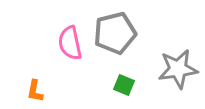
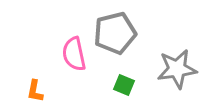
pink semicircle: moved 4 px right, 11 px down
gray star: moved 1 px left
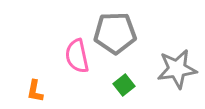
gray pentagon: rotated 12 degrees clockwise
pink semicircle: moved 3 px right, 2 px down
green square: rotated 30 degrees clockwise
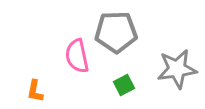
gray pentagon: moved 1 px right, 1 px up
green square: rotated 10 degrees clockwise
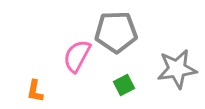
pink semicircle: rotated 40 degrees clockwise
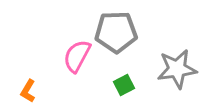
orange L-shape: moved 7 px left; rotated 20 degrees clockwise
